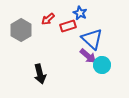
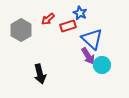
purple arrow: rotated 18 degrees clockwise
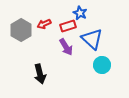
red arrow: moved 4 px left, 5 px down; rotated 16 degrees clockwise
purple arrow: moved 22 px left, 9 px up
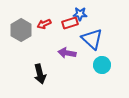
blue star: moved 1 px down; rotated 24 degrees counterclockwise
red rectangle: moved 2 px right, 3 px up
purple arrow: moved 1 px right, 6 px down; rotated 132 degrees clockwise
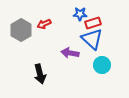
red rectangle: moved 23 px right
purple arrow: moved 3 px right
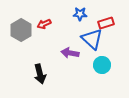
red rectangle: moved 13 px right
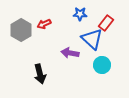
red rectangle: rotated 35 degrees counterclockwise
